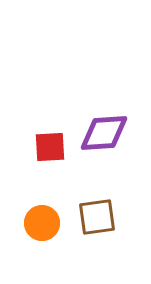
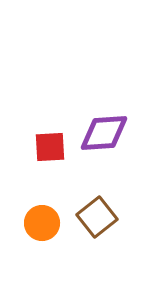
brown square: rotated 30 degrees counterclockwise
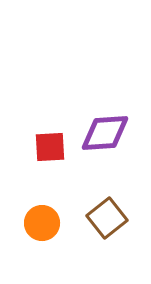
purple diamond: moved 1 px right
brown square: moved 10 px right, 1 px down
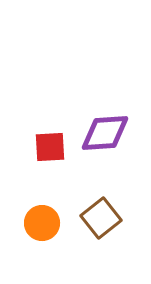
brown square: moved 6 px left
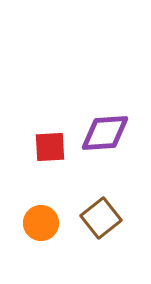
orange circle: moved 1 px left
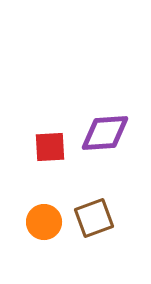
brown square: moved 7 px left; rotated 18 degrees clockwise
orange circle: moved 3 px right, 1 px up
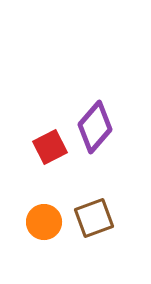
purple diamond: moved 10 px left, 6 px up; rotated 45 degrees counterclockwise
red square: rotated 24 degrees counterclockwise
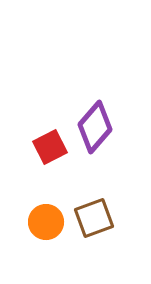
orange circle: moved 2 px right
